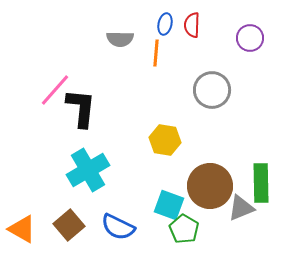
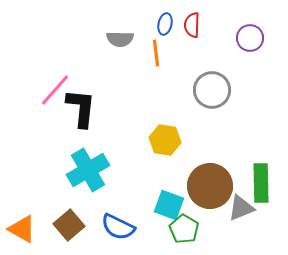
orange line: rotated 12 degrees counterclockwise
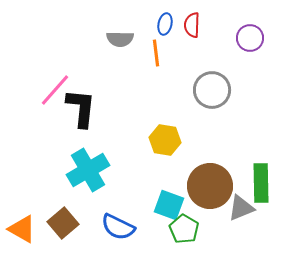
brown square: moved 6 px left, 2 px up
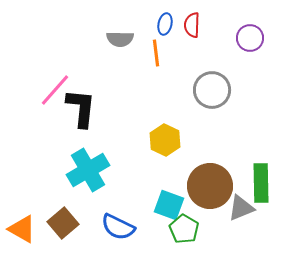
yellow hexagon: rotated 16 degrees clockwise
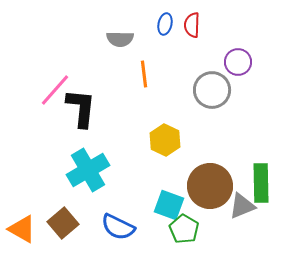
purple circle: moved 12 px left, 24 px down
orange line: moved 12 px left, 21 px down
gray triangle: moved 1 px right, 2 px up
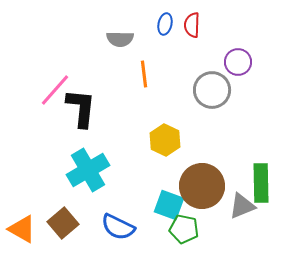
brown circle: moved 8 px left
green pentagon: rotated 20 degrees counterclockwise
